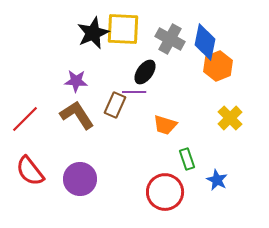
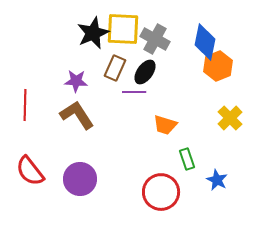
gray cross: moved 15 px left
brown rectangle: moved 37 px up
red line: moved 14 px up; rotated 44 degrees counterclockwise
red circle: moved 4 px left
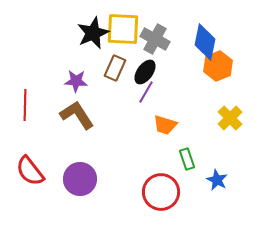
purple line: moved 12 px right; rotated 60 degrees counterclockwise
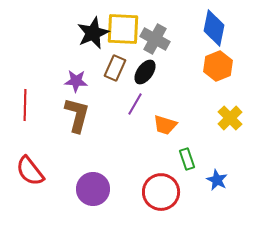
blue diamond: moved 9 px right, 14 px up
purple line: moved 11 px left, 12 px down
brown L-shape: rotated 48 degrees clockwise
purple circle: moved 13 px right, 10 px down
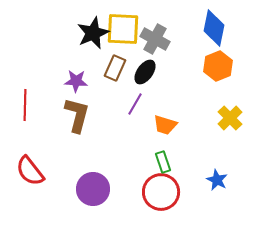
green rectangle: moved 24 px left, 3 px down
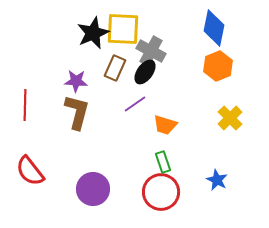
gray cross: moved 4 px left, 12 px down
purple line: rotated 25 degrees clockwise
brown L-shape: moved 3 px up
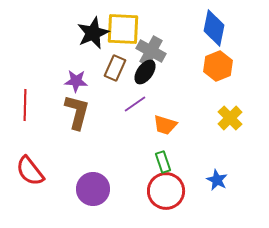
red circle: moved 5 px right, 1 px up
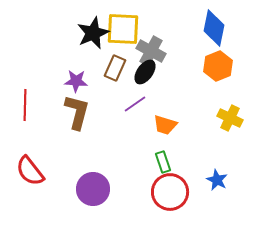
yellow cross: rotated 20 degrees counterclockwise
red circle: moved 4 px right, 1 px down
